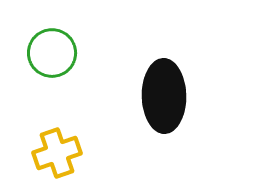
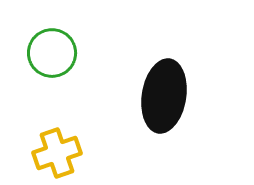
black ellipse: rotated 10 degrees clockwise
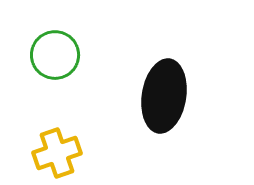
green circle: moved 3 px right, 2 px down
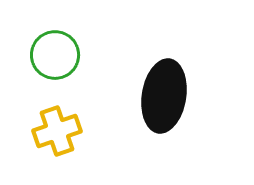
yellow cross: moved 22 px up
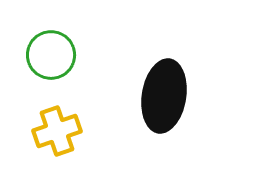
green circle: moved 4 px left
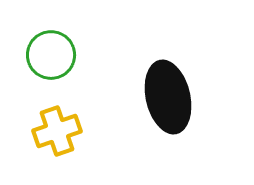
black ellipse: moved 4 px right, 1 px down; rotated 22 degrees counterclockwise
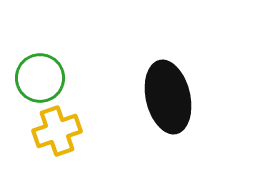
green circle: moved 11 px left, 23 px down
